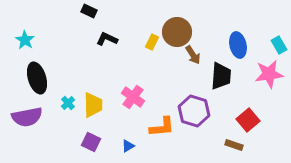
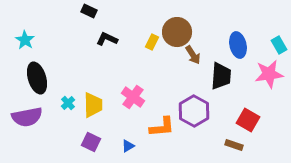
purple hexagon: rotated 12 degrees clockwise
red square: rotated 20 degrees counterclockwise
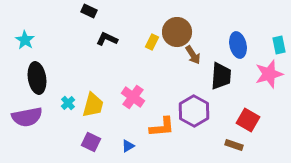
cyan rectangle: rotated 18 degrees clockwise
pink star: rotated 8 degrees counterclockwise
black ellipse: rotated 8 degrees clockwise
yellow trapezoid: rotated 16 degrees clockwise
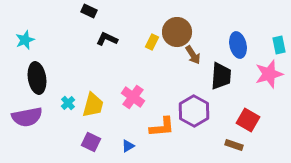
cyan star: rotated 18 degrees clockwise
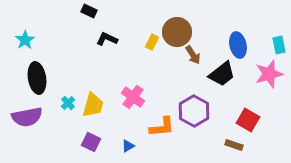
cyan star: rotated 12 degrees counterclockwise
black trapezoid: moved 1 px right, 2 px up; rotated 48 degrees clockwise
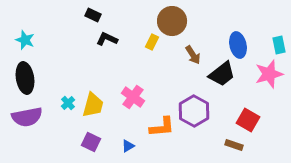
black rectangle: moved 4 px right, 4 px down
brown circle: moved 5 px left, 11 px up
cyan star: rotated 18 degrees counterclockwise
black ellipse: moved 12 px left
